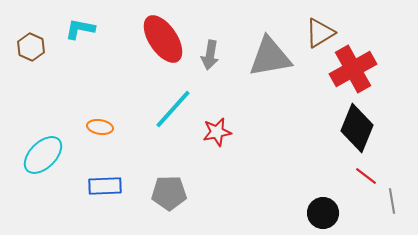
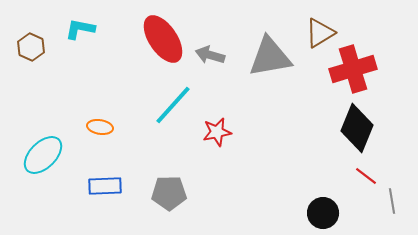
gray arrow: rotated 96 degrees clockwise
red cross: rotated 12 degrees clockwise
cyan line: moved 4 px up
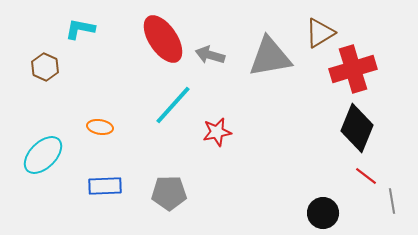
brown hexagon: moved 14 px right, 20 px down
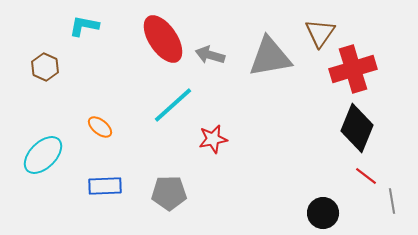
cyan L-shape: moved 4 px right, 3 px up
brown triangle: rotated 24 degrees counterclockwise
cyan line: rotated 6 degrees clockwise
orange ellipse: rotated 30 degrees clockwise
red star: moved 4 px left, 7 px down
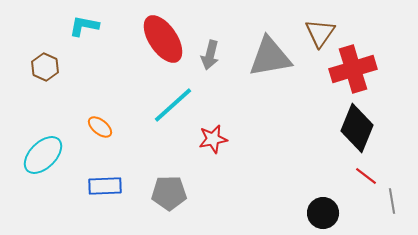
gray arrow: rotated 92 degrees counterclockwise
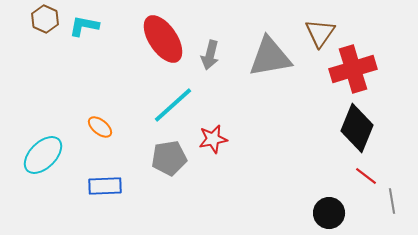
brown hexagon: moved 48 px up
gray pentagon: moved 35 px up; rotated 8 degrees counterclockwise
black circle: moved 6 px right
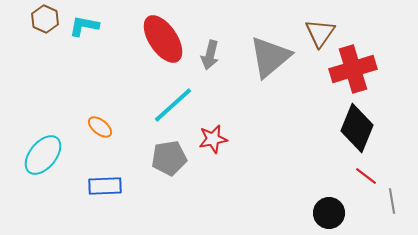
gray triangle: rotated 30 degrees counterclockwise
cyan ellipse: rotated 6 degrees counterclockwise
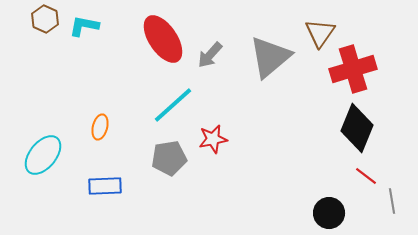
gray arrow: rotated 28 degrees clockwise
orange ellipse: rotated 65 degrees clockwise
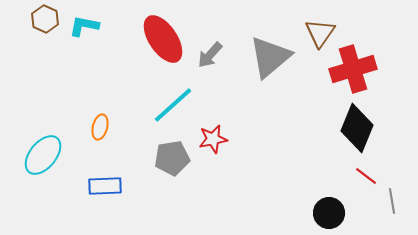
gray pentagon: moved 3 px right
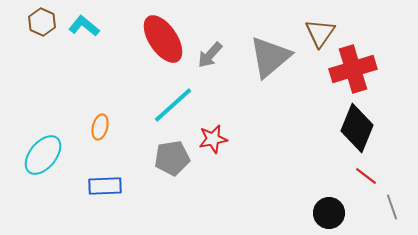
brown hexagon: moved 3 px left, 3 px down
cyan L-shape: rotated 28 degrees clockwise
gray line: moved 6 px down; rotated 10 degrees counterclockwise
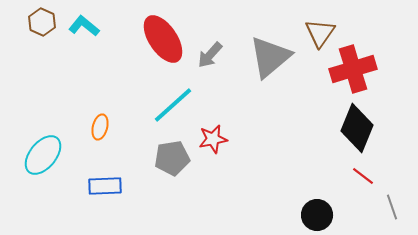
red line: moved 3 px left
black circle: moved 12 px left, 2 px down
